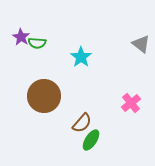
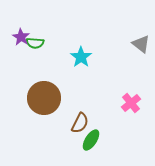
green semicircle: moved 2 px left
brown circle: moved 2 px down
brown semicircle: moved 2 px left; rotated 15 degrees counterclockwise
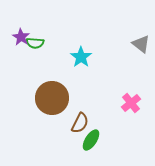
brown circle: moved 8 px right
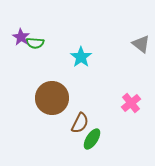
green ellipse: moved 1 px right, 1 px up
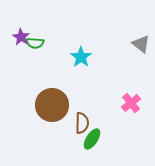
brown circle: moved 7 px down
brown semicircle: moved 2 px right; rotated 25 degrees counterclockwise
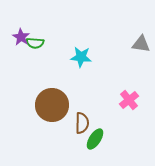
gray triangle: rotated 30 degrees counterclockwise
cyan star: rotated 30 degrees counterclockwise
pink cross: moved 2 px left, 3 px up
green ellipse: moved 3 px right
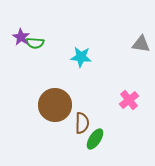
brown circle: moved 3 px right
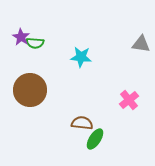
brown circle: moved 25 px left, 15 px up
brown semicircle: rotated 85 degrees counterclockwise
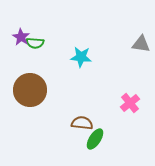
pink cross: moved 1 px right, 3 px down
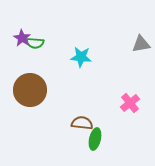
purple star: moved 1 px right, 1 px down
gray triangle: rotated 18 degrees counterclockwise
green ellipse: rotated 20 degrees counterclockwise
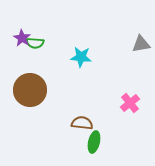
green ellipse: moved 1 px left, 3 px down
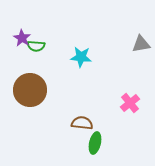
green semicircle: moved 1 px right, 3 px down
green ellipse: moved 1 px right, 1 px down
